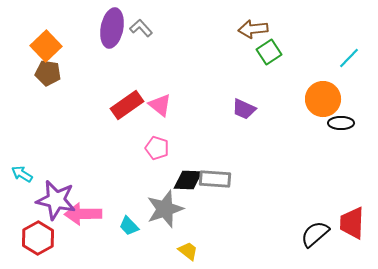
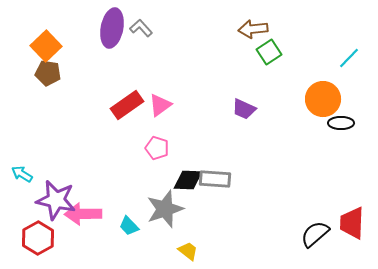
pink triangle: rotated 45 degrees clockwise
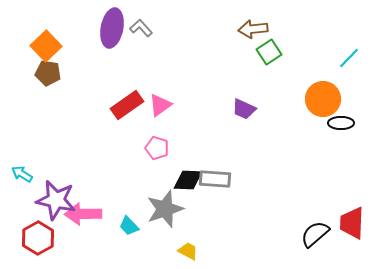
yellow trapezoid: rotated 10 degrees counterclockwise
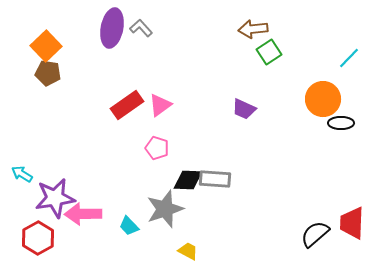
purple star: moved 1 px left, 2 px up; rotated 21 degrees counterclockwise
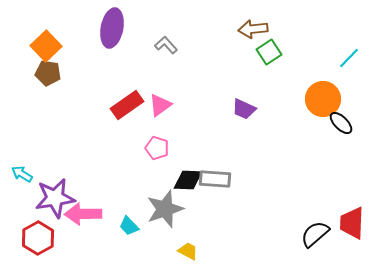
gray L-shape: moved 25 px right, 17 px down
black ellipse: rotated 45 degrees clockwise
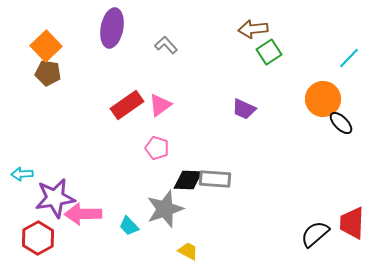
cyan arrow: rotated 35 degrees counterclockwise
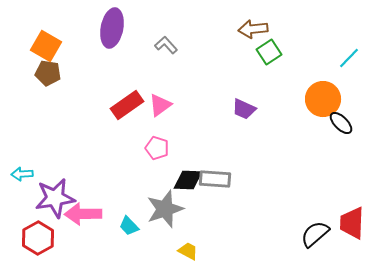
orange square: rotated 16 degrees counterclockwise
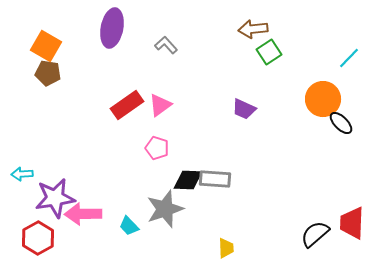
yellow trapezoid: moved 38 px right, 3 px up; rotated 60 degrees clockwise
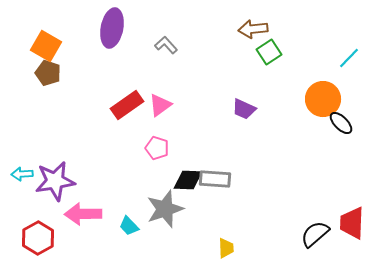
brown pentagon: rotated 10 degrees clockwise
purple star: moved 17 px up
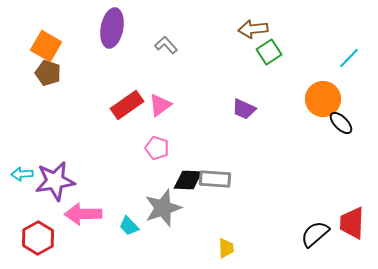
gray star: moved 2 px left, 1 px up
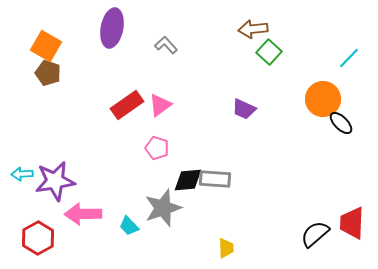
green square: rotated 15 degrees counterclockwise
black diamond: rotated 8 degrees counterclockwise
